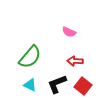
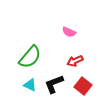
red arrow: rotated 28 degrees counterclockwise
black L-shape: moved 3 px left
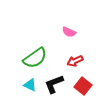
green semicircle: moved 5 px right, 1 px down; rotated 15 degrees clockwise
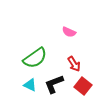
red arrow: moved 1 px left, 3 px down; rotated 98 degrees counterclockwise
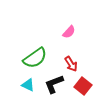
pink semicircle: rotated 72 degrees counterclockwise
red arrow: moved 3 px left
cyan triangle: moved 2 px left
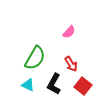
green semicircle: rotated 25 degrees counterclockwise
black L-shape: rotated 40 degrees counterclockwise
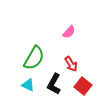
green semicircle: moved 1 px left
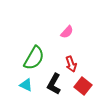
pink semicircle: moved 2 px left
red arrow: rotated 14 degrees clockwise
cyan triangle: moved 2 px left
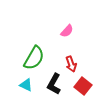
pink semicircle: moved 1 px up
